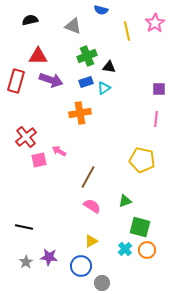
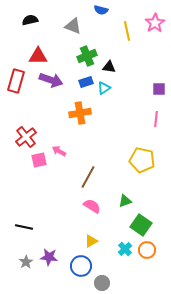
green square: moved 1 px right, 2 px up; rotated 20 degrees clockwise
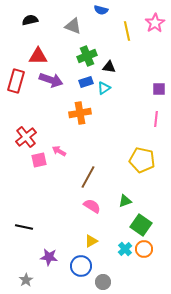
orange circle: moved 3 px left, 1 px up
gray star: moved 18 px down
gray circle: moved 1 px right, 1 px up
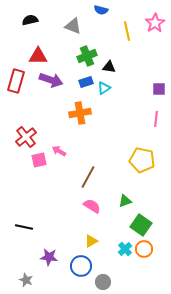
gray star: rotated 16 degrees counterclockwise
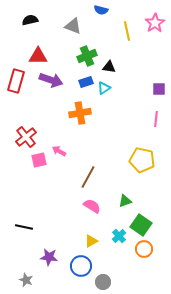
cyan cross: moved 6 px left, 13 px up
